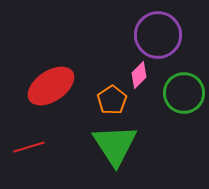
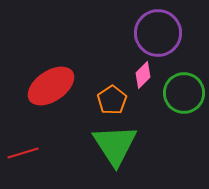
purple circle: moved 2 px up
pink diamond: moved 4 px right
red line: moved 6 px left, 6 px down
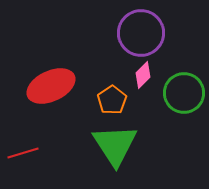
purple circle: moved 17 px left
red ellipse: rotated 9 degrees clockwise
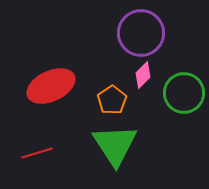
red line: moved 14 px right
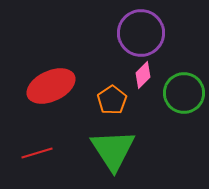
green triangle: moved 2 px left, 5 px down
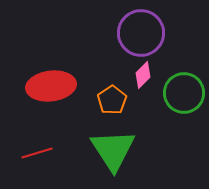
red ellipse: rotated 18 degrees clockwise
